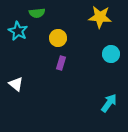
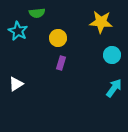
yellow star: moved 1 px right, 5 px down
cyan circle: moved 1 px right, 1 px down
white triangle: rotated 49 degrees clockwise
cyan arrow: moved 5 px right, 15 px up
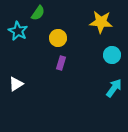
green semicircle: moved 1 px right; rotated 49 degrees counterclockwise
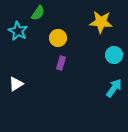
cyan circle: moved 2 px right
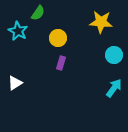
white triangle: moved 1 px left, 1 px up
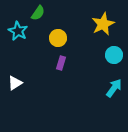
yellow star: moved 2 px right, 2 px down; rotated 30 degrees counterclockwise
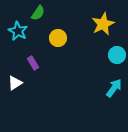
cyan circle: moved 3 px right
purple rectangle: moved 28 px left; rotated 48 degrees counterclockwise
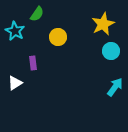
green semicircle: moved 1 px left, 1 px down
cyan star: moved 3 px left
yellow circle: moved 1 px up
cyan circle: moved 6 px left, 4 px up
purple rectangle: rotated 24 degrees clockwise
cyan arrow: moved 1 px right, 1 px up
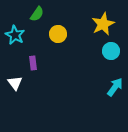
cyan star: moved 4 px down
yellow circle: moved 3 px up
white triangle: rotated 35 degrees counterclockwise
